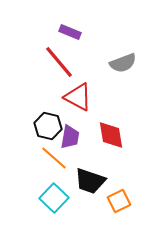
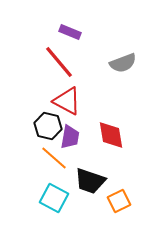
red triangle: moved 11 px left, 4 px down
cyan square: rotated 16 degrees counterclockwise
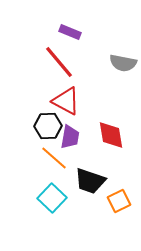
gray semicircle: rotated 32 degrees clockwise
red triangle: moved 1 px left
black hexagon: rotated 16 degrees counterclockwise
cyan square: moved 2 px left; rotated 16 degrees clockwise
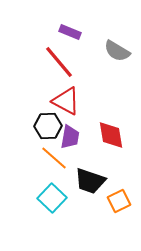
gray semicircle: moved 6 px left, 12 px up; rotated 20 degrees clockwise
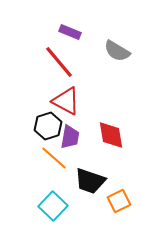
black hexagon: rotated 16 degrees counterclockwise
cyan square: moved 1 px right, 8 px down
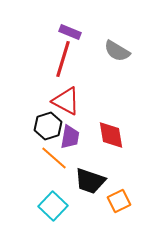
red line: moved 4 px right, 3 px up; rotated 57 degrees clockwise
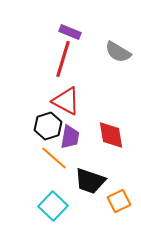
gray semicircle: moved 1 px right, 1 px down
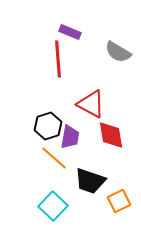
red line: moved 5 px left; rotated 21 degrees counterclockwise
red triangle: moved 25 px right, 3 px down
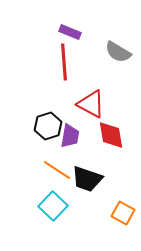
red line: moved 6 px right, 3 px down
purple trapezoid: moved 1 px up
orange line: moved 3 px right, 12 px down; rotated 8 degrees counterclockwise
black trapezoid: moved 3 px left, 2 px up
orange square: moved 4 px right, 12 px down; rotated 35 degrees counterclockwise
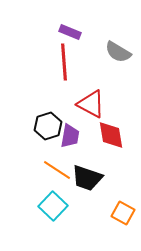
black trapezoid: moved 1 px up
